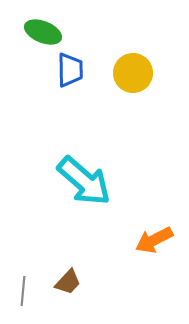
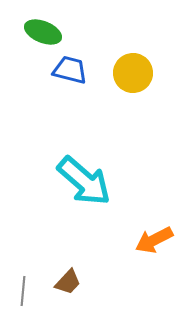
blue trapezoid: rotated 75 degrees counterclockwise
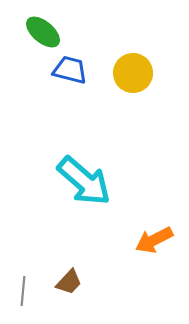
green ellipse: rotated 18 degrees clockwise
brown trapezoid: moved 1 px right
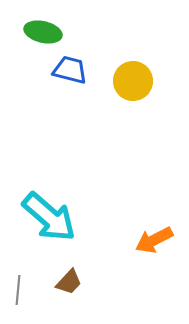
green ellipse: rotated 27 degrees counterclockwise
yellow circle: moved 8 px down
cyan arrow: moved 35 px left, 36 px down
gray line: moved 5 px left, 1 px up
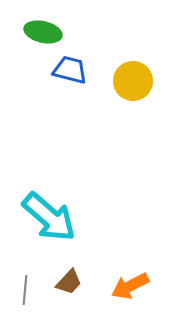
orange arrow: moved 24 px left, 46 px down
gray line: moved 7 px right
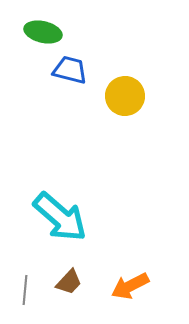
yellow circle: moved 8 px left, 15 px down
cyan arrow: moved 11 px right
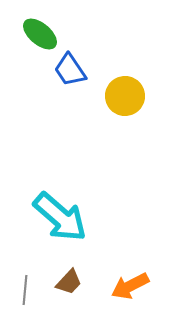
green ellipse: moved 3 px left, 2 px down; rotated 27 degrees clockwise
blue trapezoid: rotated 138 degrees counterclockwise
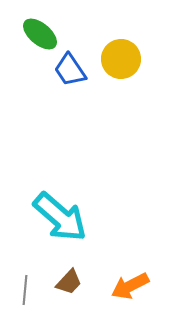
yellow circle: moved 4 px left, 37 px up
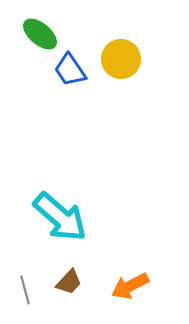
gray line: rotated 20 degrees counterclockwise
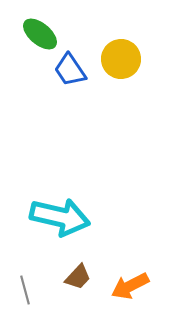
cyan arrow: rotated 28 degrees counterclockwise
brown trapezoid: moved 9 px right, 5 px up
